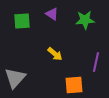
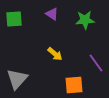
green square: moved 8 px left, 2 px up
purple line: moved 1 px down; rotated 48 degrees counterclockwise
gray triangle: moved 2 px right, 1 px down
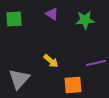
yellow arrow: moved 4 px left, 7 px down
purple line: rotated 66 degrees counterclockwise
gray triangle: moved 2 px right
orange square: moved 1 px left
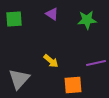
green star: moved 2 px right
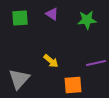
green square: moved 6 px right, 1 px up
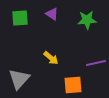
yellow arrow: moved 3 px up
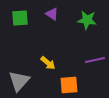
green star: rotated 12 degrees clockwise
yellow arrow: moved 3 px left, 5 px down
purple line: moved 1 px left, 3 px up
gray triangle: moved 2 px down
orange square: moved 4 px left
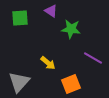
purple triangle: moved 1 px left, 3 px up
green star: moved 16 px left, 9 px down
purple line: moved 2 px left, 2 px up; rotated 42 degrees clockwise
gray triangle: moved 1 px down
orange square: moved 2 px right, 1 px up; rotated 18 degrees counterclockwise
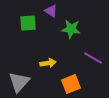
green square: moved 8 px right, 5 px down
yellow arrow: rotated 49 degrees counterclockwise
